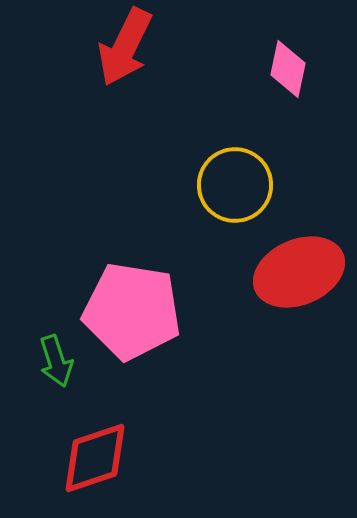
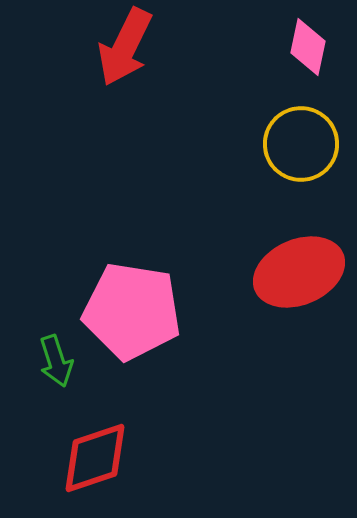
pink diamond: moved 20 px right, 22 px up
yellow circle: moved 66 px right, 41 px up
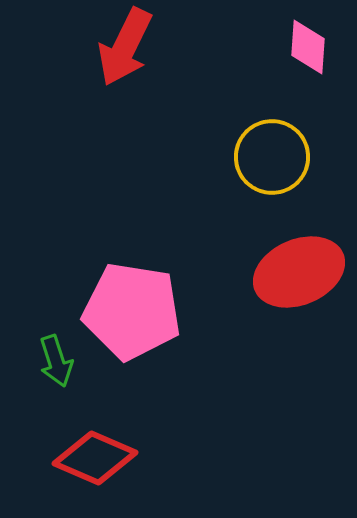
pink diamond: rotated 8 degrees counterclockwise
yellow circle: moved 29 px left, 13 px down
red diamond: rotated 42 degrees clockwise
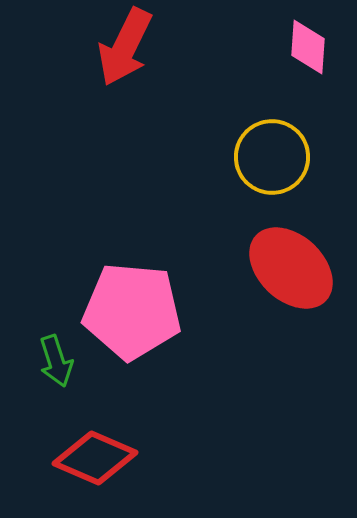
red ellipse: moved 8 px left, 4 px up; rotated 66 degrees clockwise
pink pentagon: rotated 4 degrees counterclockwise
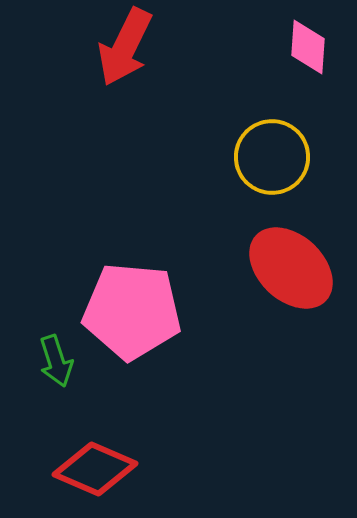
red diamond: moved 11 px down
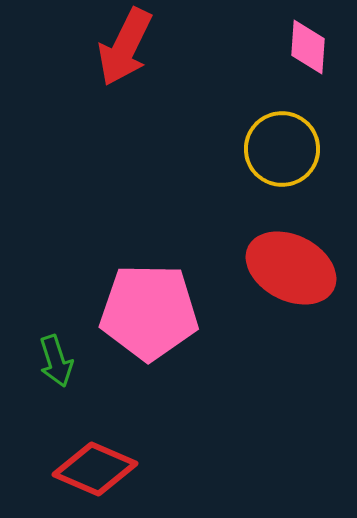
yellow circle: moved 10 px right, 8 px up
red ellipse: rotated 16 degrees counterclockwise
pink pentagon: moved 17 px right, 1 px down; rotated 4 degrees counterclockwise
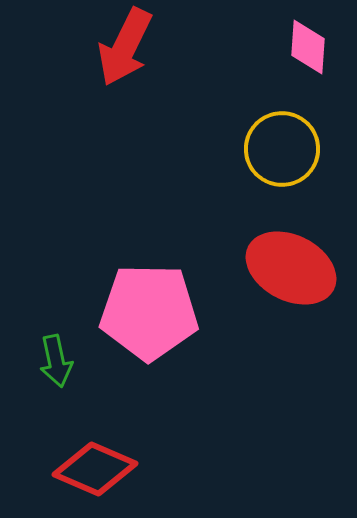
green arrow: rotated 6 degrees clockwise
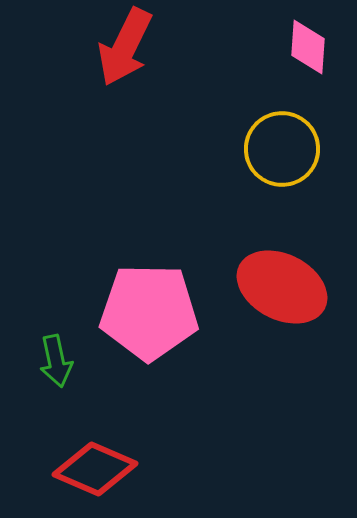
red ellipse: moved 9 px left, 19 px down
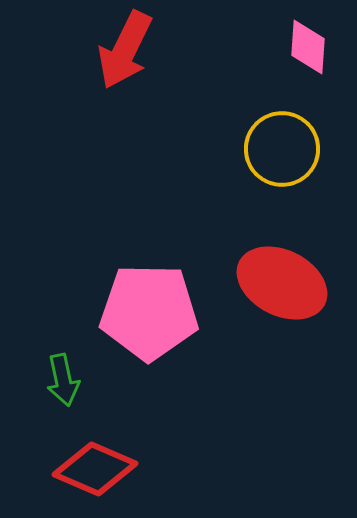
red arrow: moved 3 px down
red ellipse: moved 4 px up
green arrow: moved 7 px right, 19 px down
